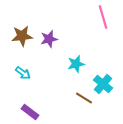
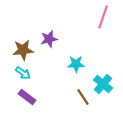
pink line: rotated 35 degrees clockwise
brown star: moved 1 px right, 14 px down
cyan star: rotated 12 degrees clockwise
brown line: moved 1 px left, 1 px up; rotated 24 degrees clockwise
purple rectangle: moved 3 px left, 15 px up
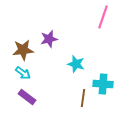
cyan star: rotated 18 degrees clockwise
cyan cross: rotated 36 degrees counterclockwise
brown line: moved 1 px down; rotated 42 degrees clockwise
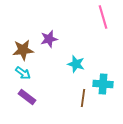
pink line: rotated 35 degrees counterclockwise
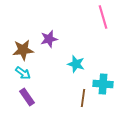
purple rectangle: rotated 18 degrees clockwise
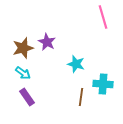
purple star: moved 2 px left, 3 px down; rotated 30 degrees counterclockwise
brown star: moved 2 px up; rotated 10 degrees counterclockwise
brown line: moved 2 px left, 1 px up
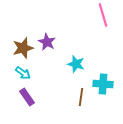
pink line: moved 2 px up
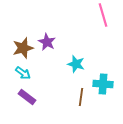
purple rectangle: rotated 18 degrees counterclockwise
